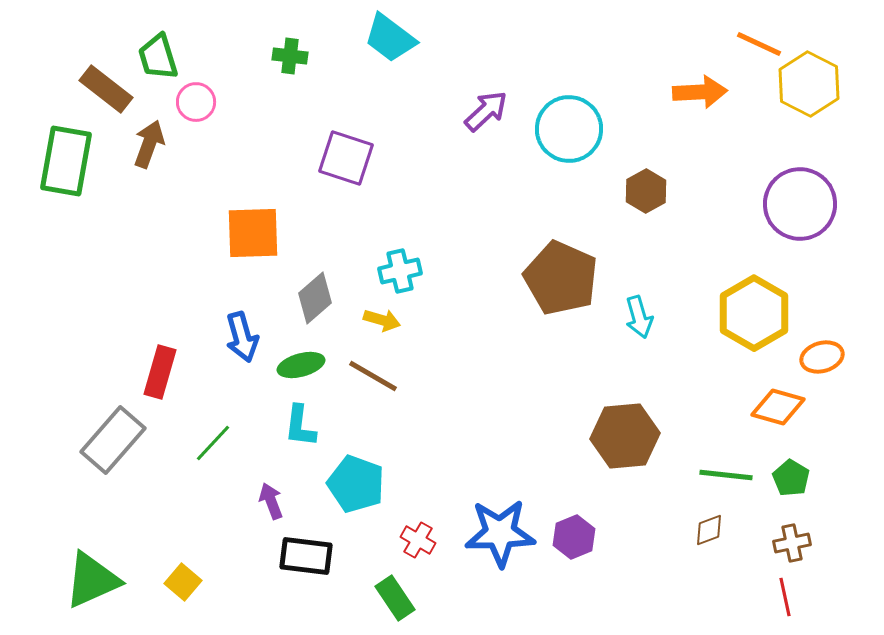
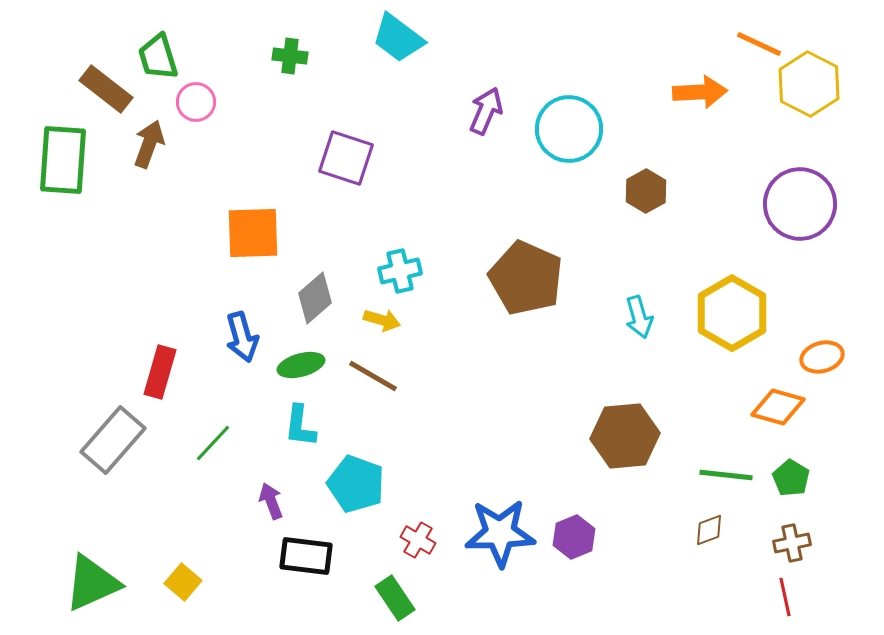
cyan trapezoid at (390, 38): moved 8 px right
purple arrow at (486, 111): rotated 24 degrees counterclockwise
green rectangle at (66, 161): moved 3 px left, 1 px up; rotated 6 degrees counterclockwise
brown pentagon at (561, 278): moved 35 px left
yellow hexagon at (754, 313): moved 22 px left
green triangle at (92, 580): moved 3 px down
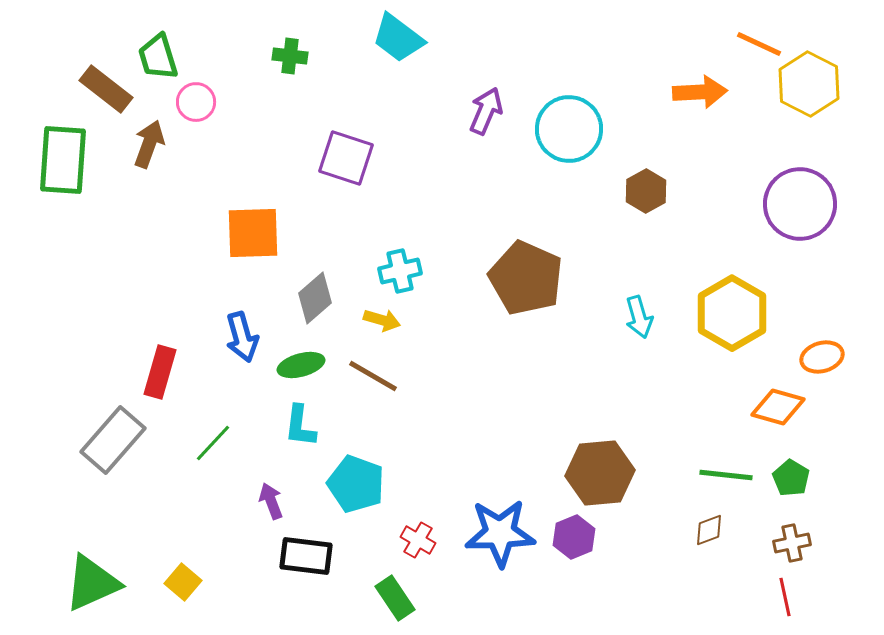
brown hexagon at (625, 436): moved 25 px left, 37 px down
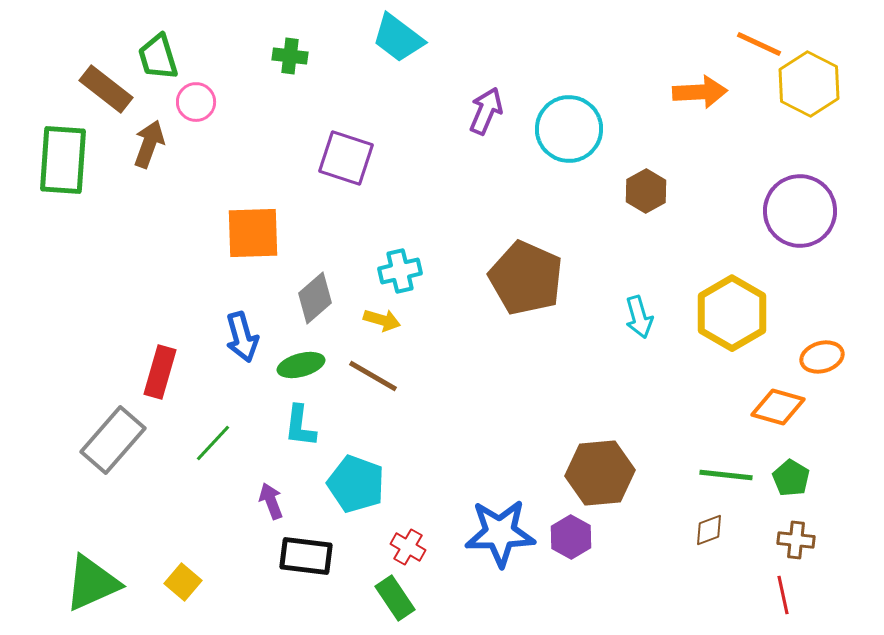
purple circle at (800, 204): moved 7 px down
purple hexagon at (574, 537): moved 3 px left; rotated 9 degrees counterclockwise
red cross at (418, 540): moved 10 px left, 7 px down
brown cross at (792, 543): moved 4 px right, 3 px up; rotated 18 degrees clockwise
red line at (785, 597): moved 2 px left, 2 px up
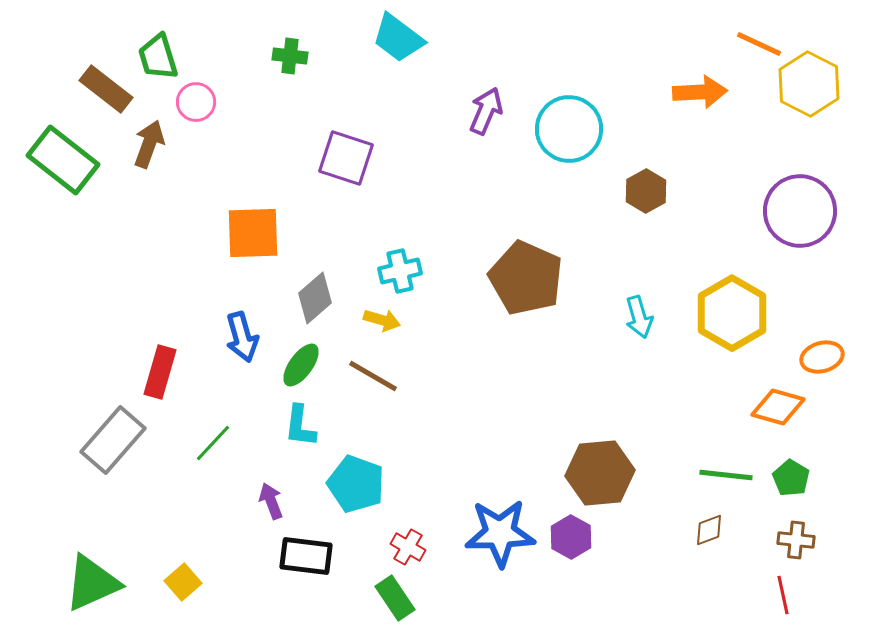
green rectangle at (63, 160): rotated 56 degrees counterclockwise
green ellipse at (301, 365): rotated 39 degrees counterclockwise
yellow square at (183, 582): rotated 9 degrees clockwise
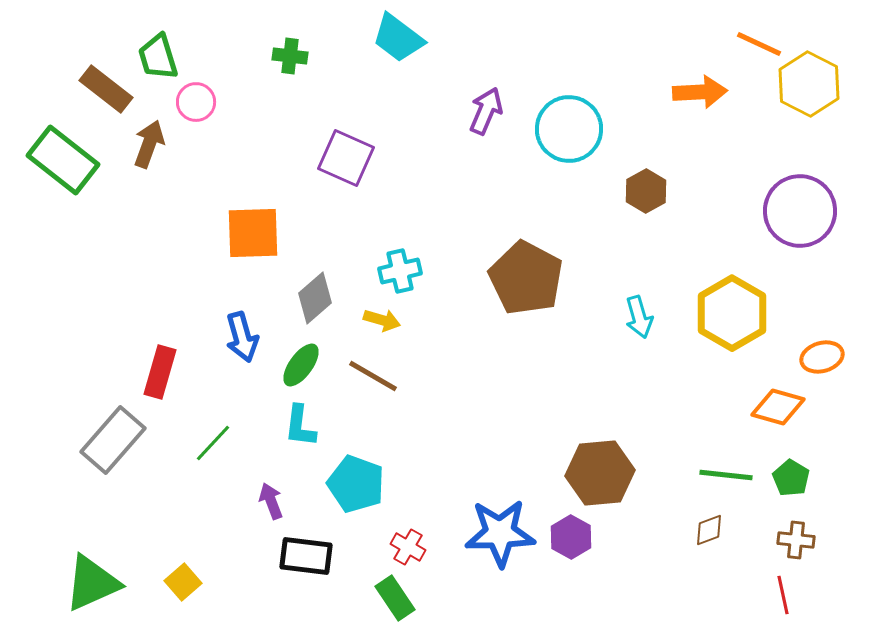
purple square at (346, 158): rotated 6 degrees clockwise
brown pentagon at (526, 278): rotated 4 degrees clockwise
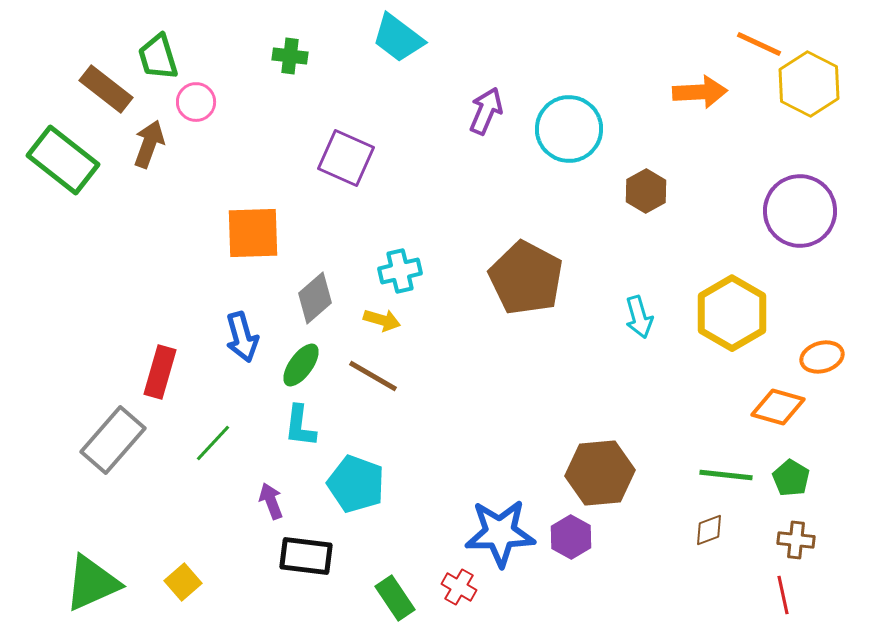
red cross at (408, 547): moved 51 px right, 40 px down
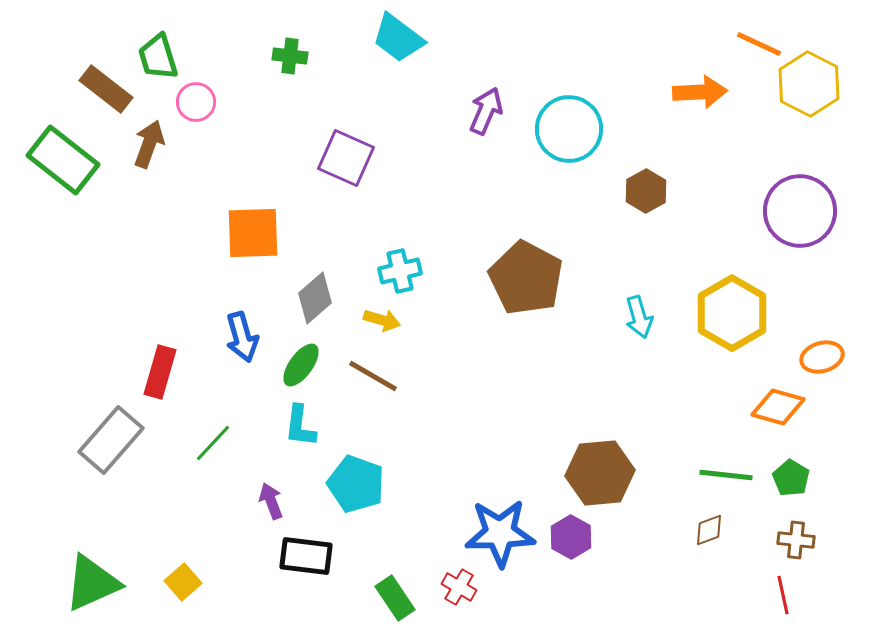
gray rectangle at (113, 440): moved 2 px left
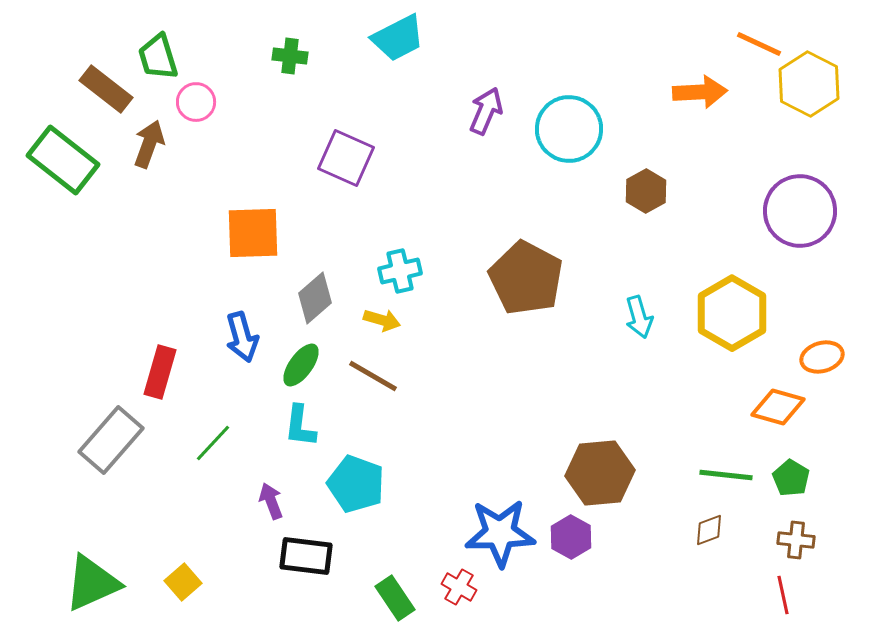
cyan trapezoid at (398, 38): rotated 64 degrees counterclockwise
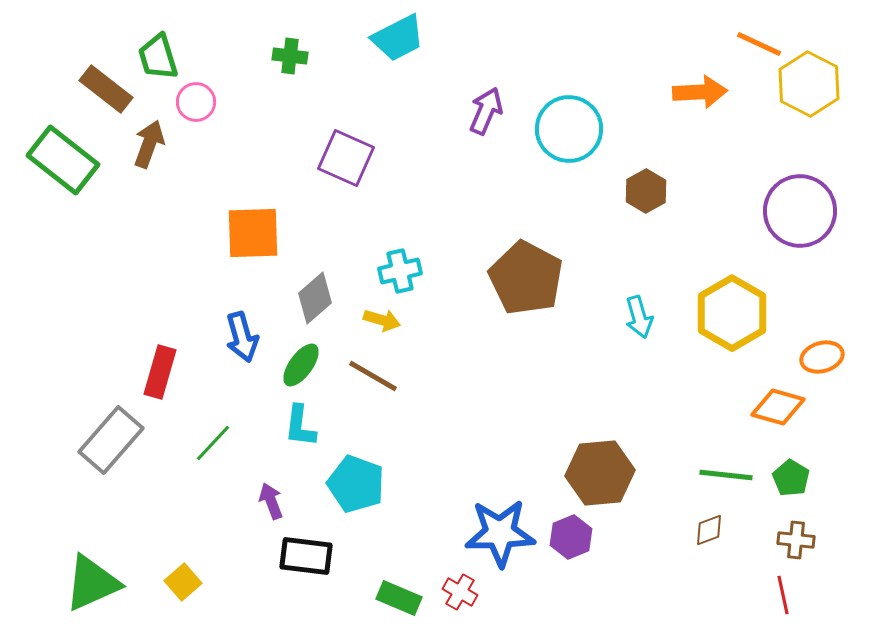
purple hexagon at (571, 537): rotated 9 degrees clockwise
red cross at (459, 587): moved 1 px right, 5 px down
green rectangle at (395, 598): moved 4 px right; rotated 33 degrees counterclockwise
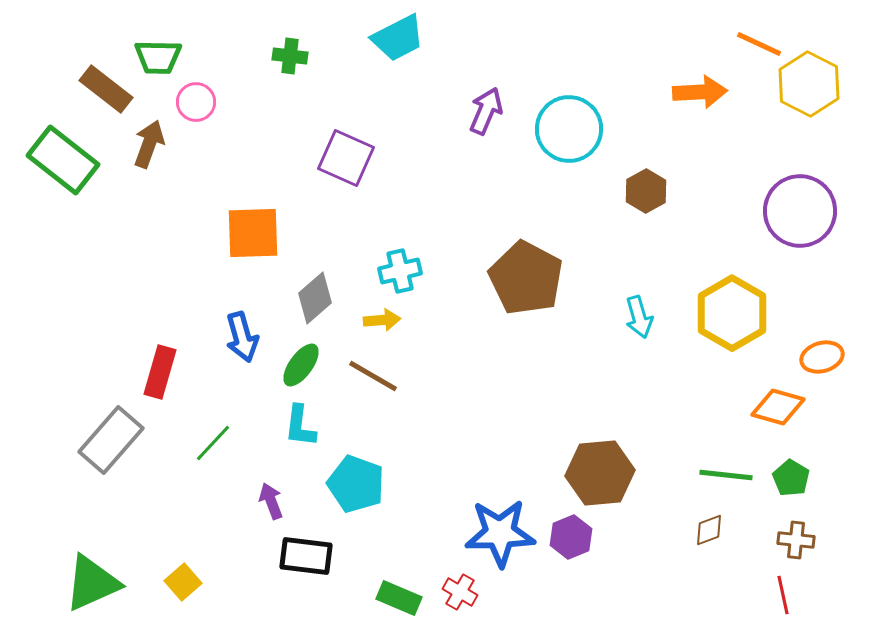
green trapezoid at (158, 57): rotated 72 degrees counterclockwise
yellow arrow at (382, 320): rotated 21 degrees counterclockwise
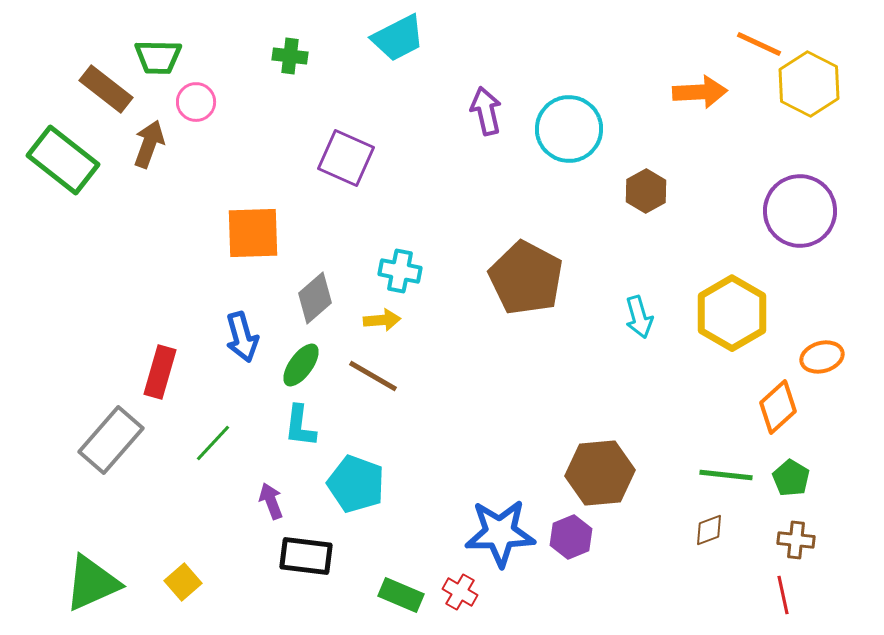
purple arrow at (486, 111): rotated 36 degrees counterclockwise
cyan cross at (400, 271): rotated 24 degrees clockwise
orange diamond at (778, 407): rotated 58 degrees counterclockwise
green rectangle at (399, 598): moved 2 px right, 3 px up
